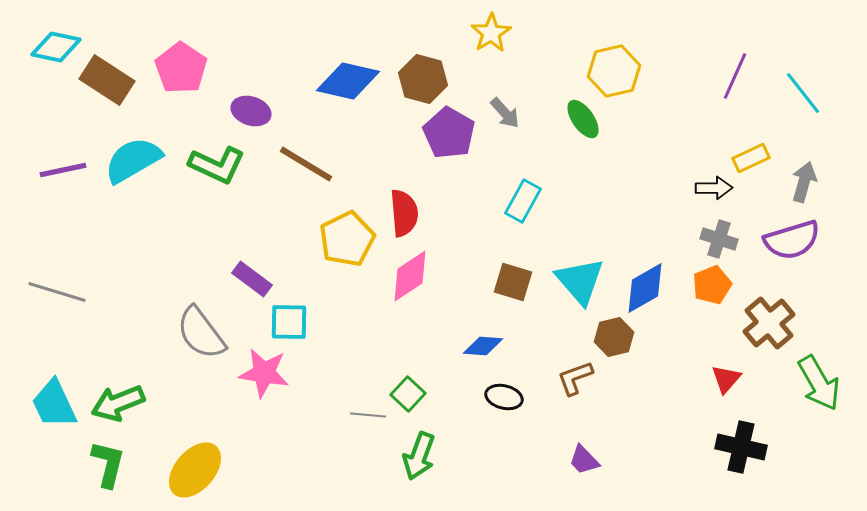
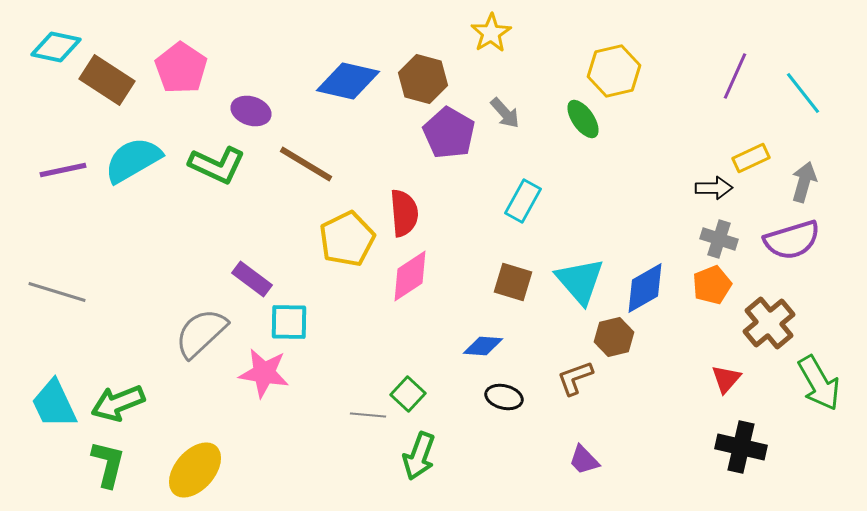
gray semicircle at (201, 333): rotated 84 degrees clockwise
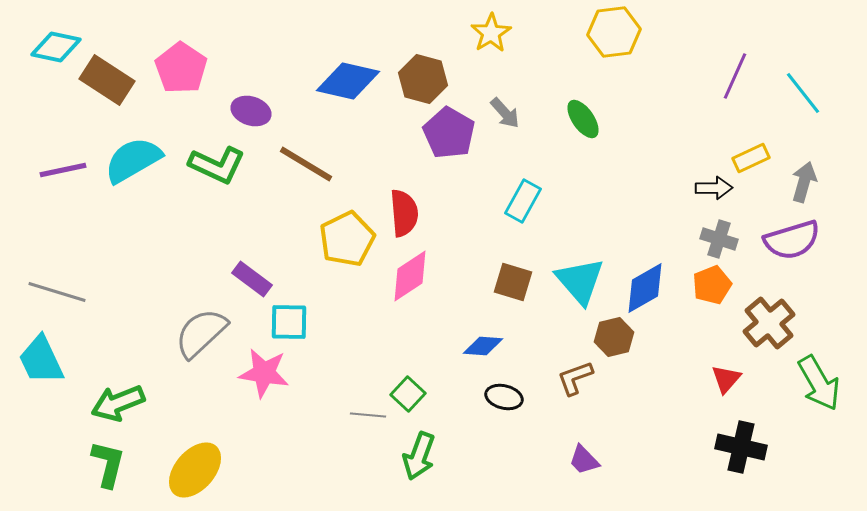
yellow hexagon at (614, 71): moved 39 px up; rotated 6 degrees clockwise
cyan trapezoid at (54, 404): moved 13 px left, 44 px up
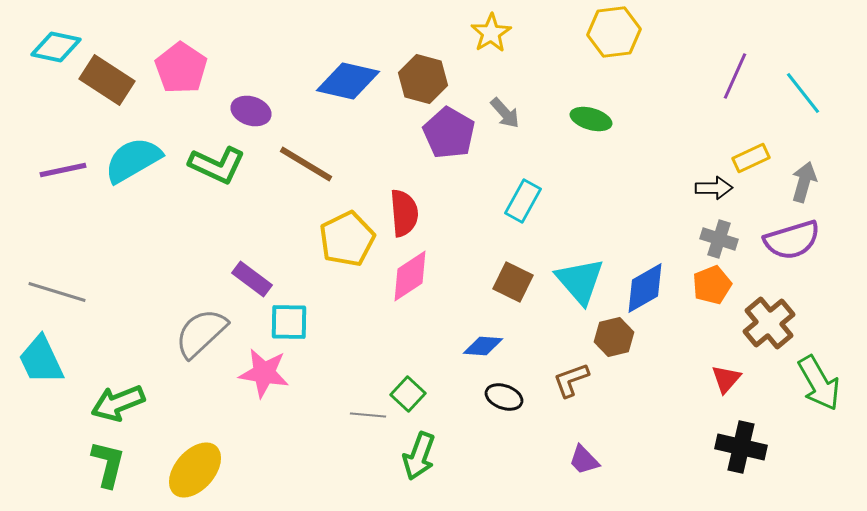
green ellipse at (583, 119): moved 8 px right; rotated 39 degrees counterclockwise
brown square at (513, 282): rotated 9 degrees clockwise
brown L-shape at (575, 378): moved 4 px left, 2 px down
black ellipse at (504, 397): rotated 6 degrees clockwise
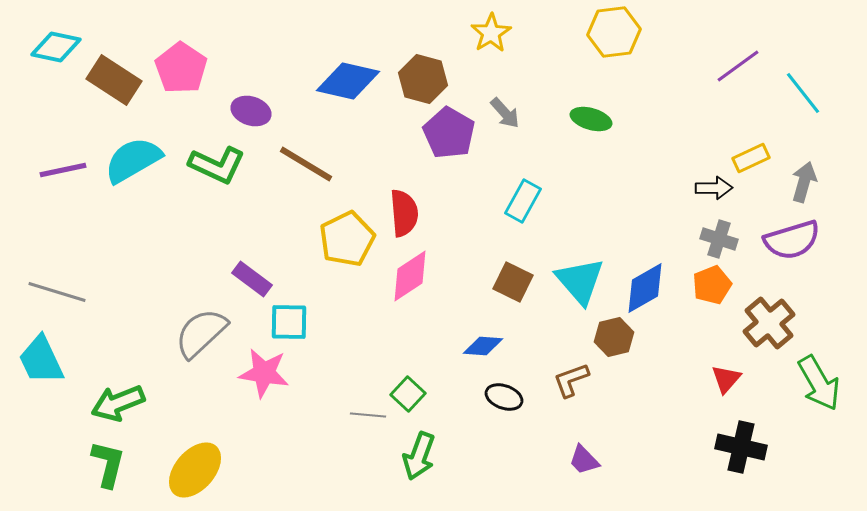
purple line at (735, 76): moved 3 px right, 10 px up; rotated 30 degrees clockwise
brown rectangle at (107, 80): moved 7 px right
